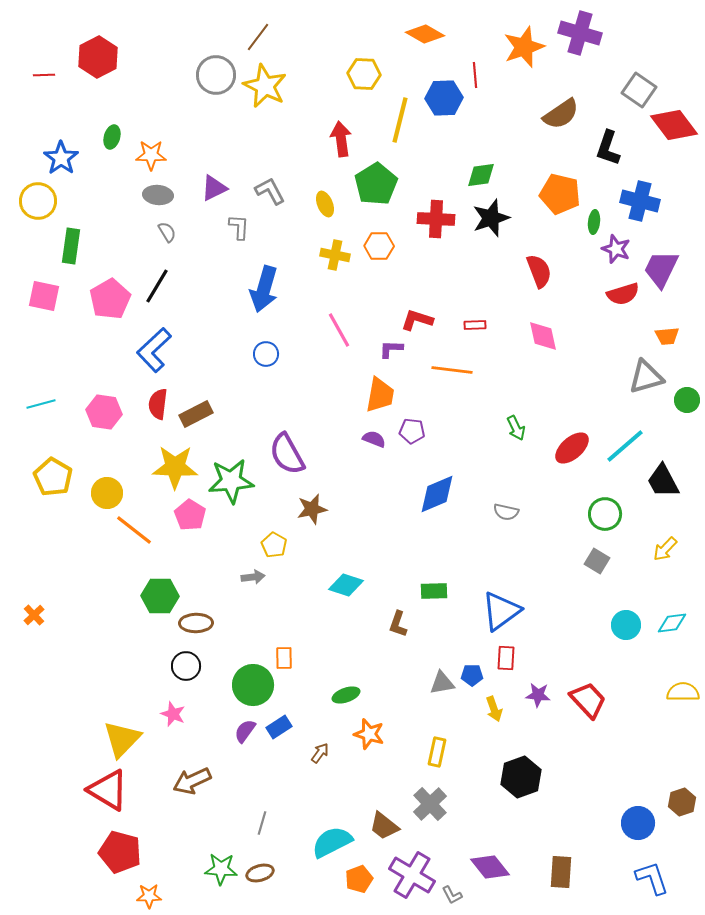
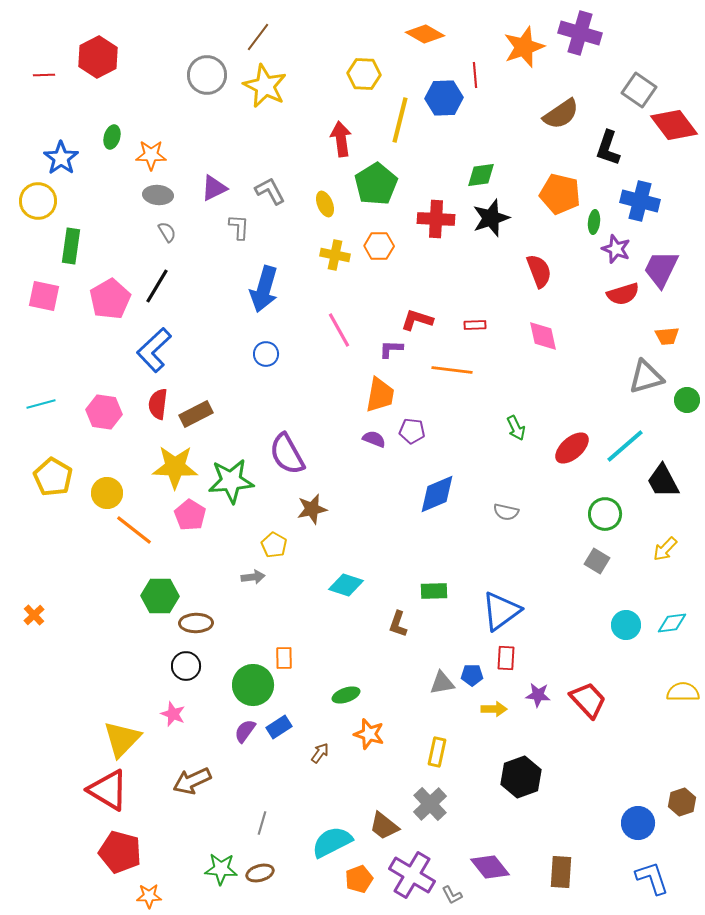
gray circle at (216, 75): moved 9 px left
yellow arrow at (494, 709): rotated 70 degrees counterclockwise
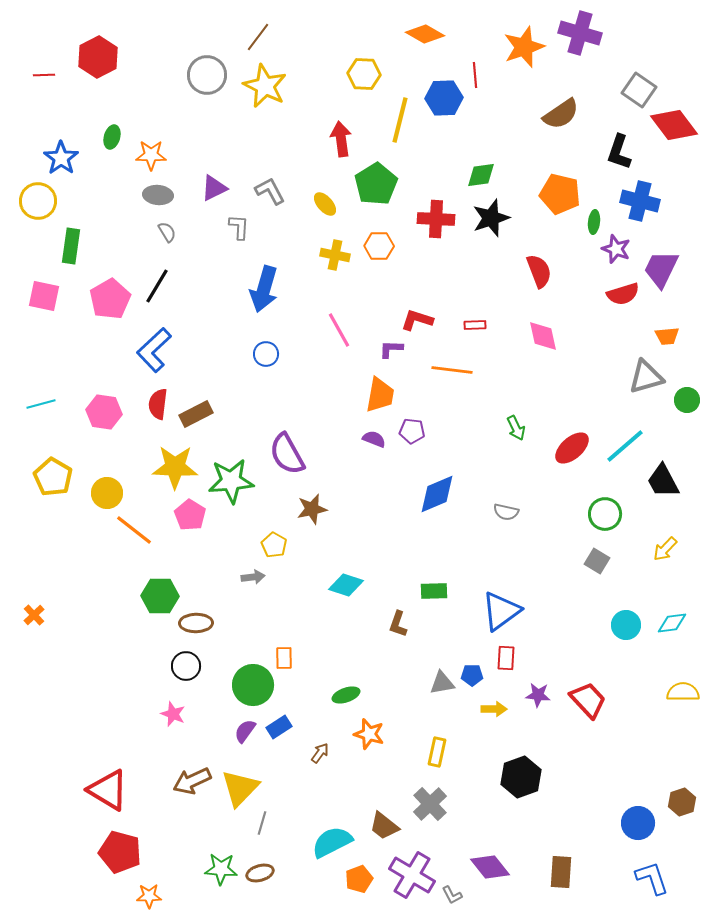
black L-shape at (608, 148): moved 11 px right, 4 px down
yellow ellipse at (325, 204): rotated 20 degrees counterclockwise
yellow triangle at (122, 739): moved 118 px right, 49 px down
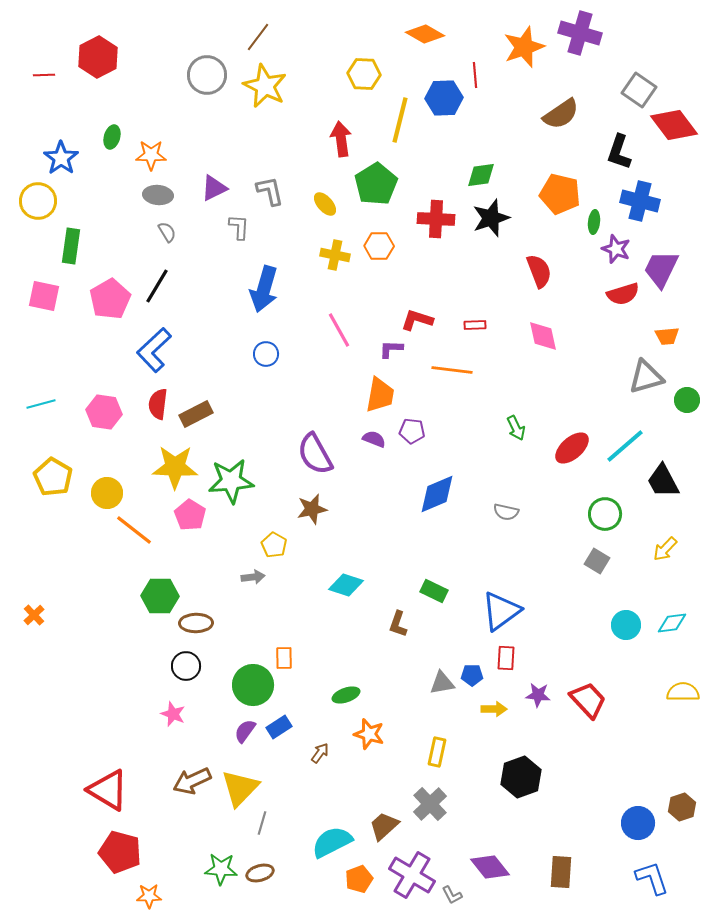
gray L-shape at (270, 191): rotated 16 degrees clockwise
purple semicircle at (287, 454): moved 28 px right
green rectangle at (434, 591): rotated 28 degrees clockwise
brown hexagon at (682, 802): moved 5 px down
brown trapezoid at (384, 826): rotated 100 degrees clockwise
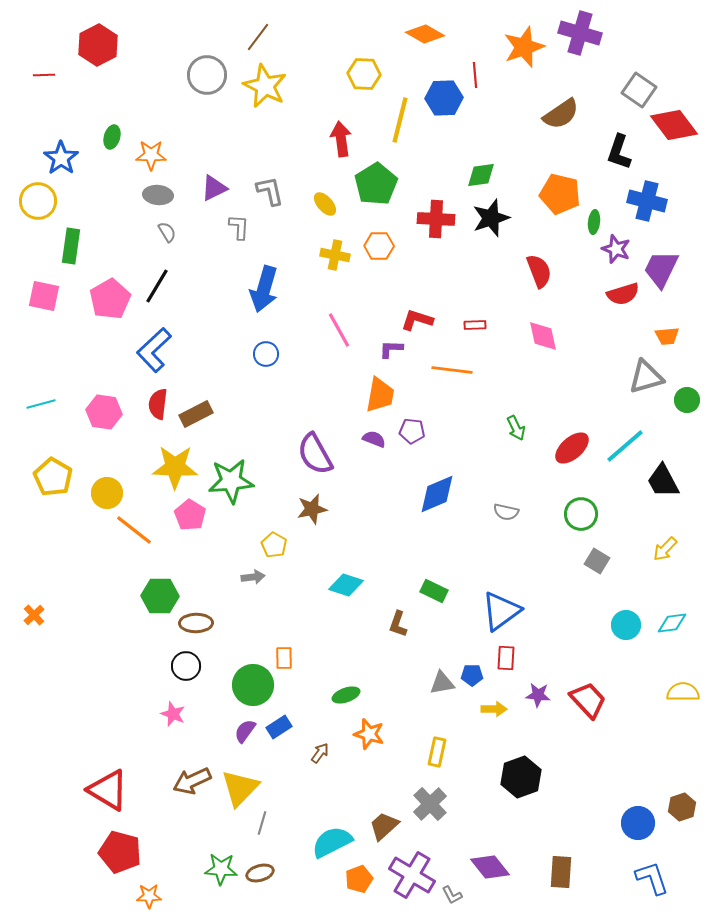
red hexagon at (98, 57): moved 12 px up
blue cross at (640, 201): moved 7 px right
green circle at (605, 514): moved 24 px left
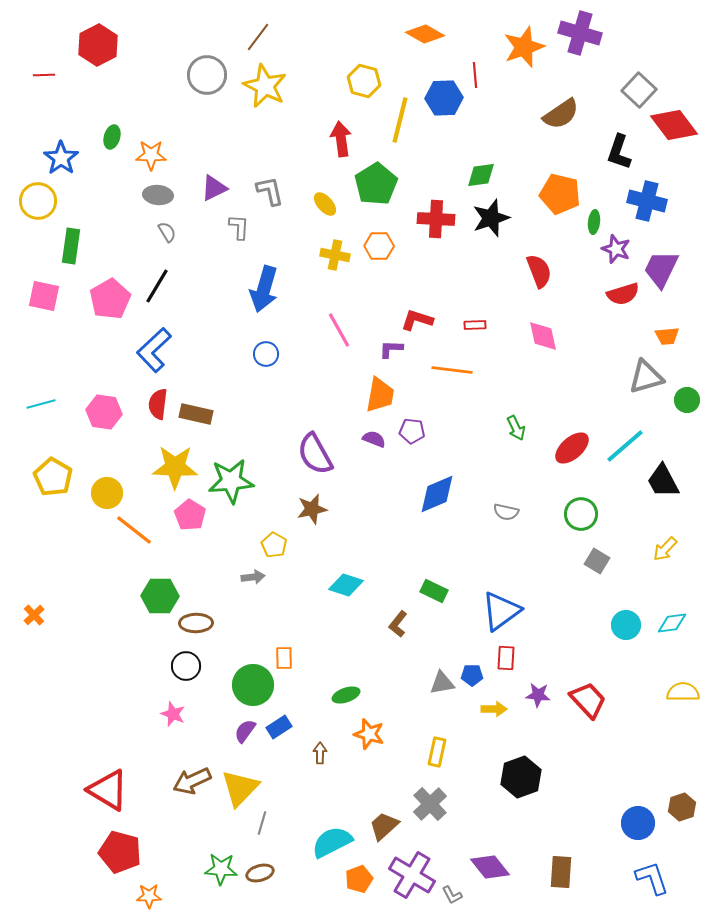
yellow hexagon at (364, 74): moved 7 px down; rotated 12 degrees clockwise
gray square at (639, 90): rotated 8 degrees clockwise
brown rectangle at (196, 414): rotated 40 degrees clockwise
brown L-shape at (398, 624): rotated 20 degrees clockwise
brown arrow at (320, 753): rotated 35 degrees counterclockwise
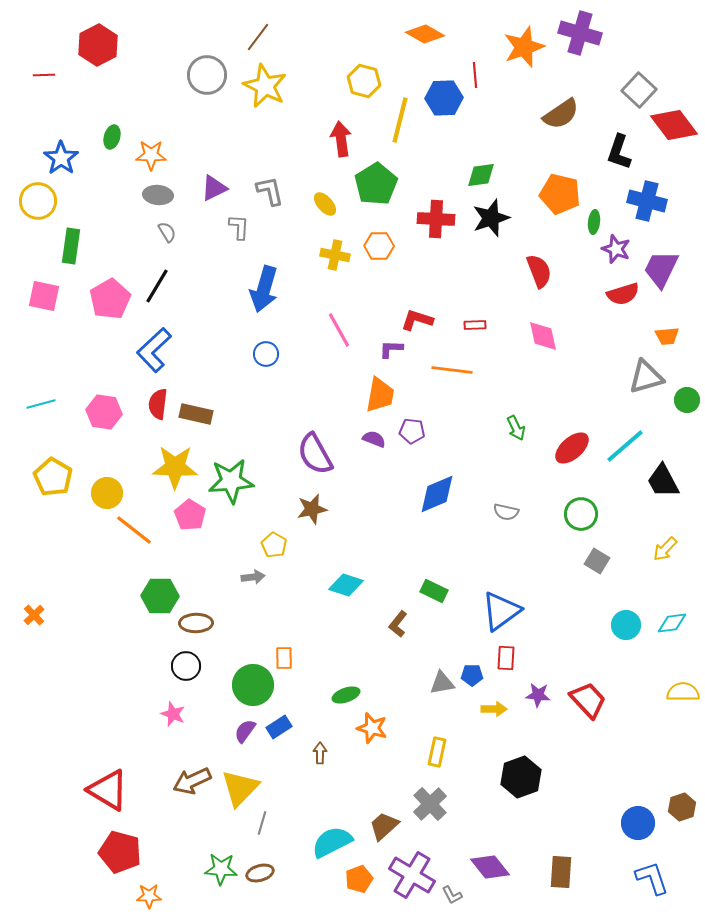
orange star at (369, 734): moved 3 px right, 6 px up
